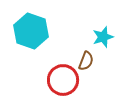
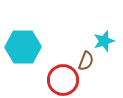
cyan hexagon: moved 8 px left, 16 px down; rotated 20 degrees counterclockwise
cyan star: moved 1 px right, 4 px down
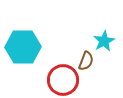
cyan star: rotated 10 degrees counterclockwise
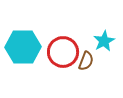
red circle: moved 28 px up
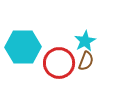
cyan star: moved 19 px left
red circle: moved 4 px left, 11 px down
